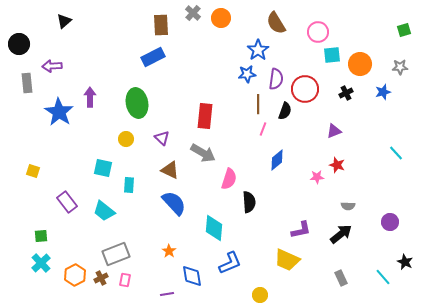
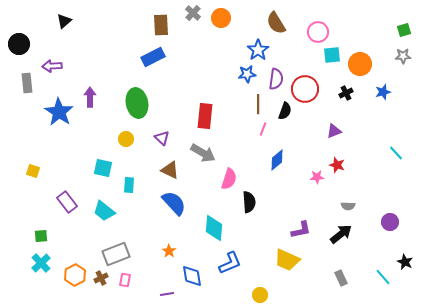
gray star at (400, 67): moved 3 px right, 11 px up
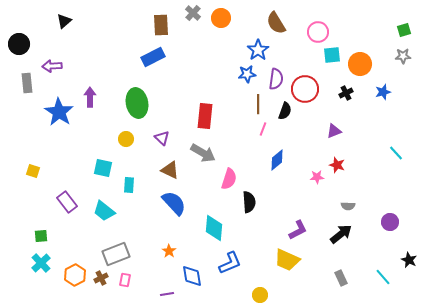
purple L-shape at (301, 230): moved 3 px left; rotated 15 degrees counterclockwise
black star at (405, 262): moved 4 px right, 2 px up
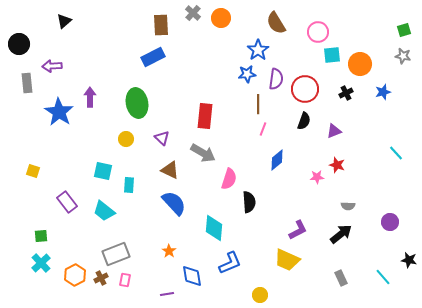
gray star at (403, 56): rotated 14 degrees clockwise
black semicircle at (285, 111): moved 19 px right, 10 px down
cyan square at (103, 168): moved 3 px down
black star at (409, 260): rotated 14 degrees counterclockwise
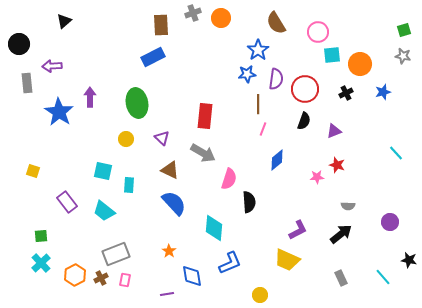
gray cross at (193, 13): rotated 28 degrees clockwise
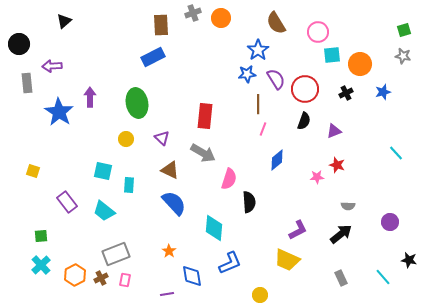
purple semicircle at (276, 79): rotated 40 degrees counterclockwise
cyan cross at (41, 263): moved 2 px down
